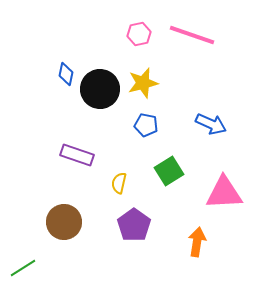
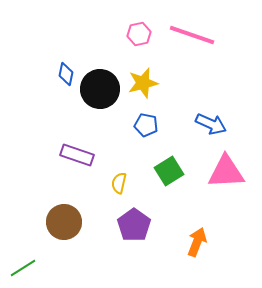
pink triangle: moved 2 px right, 21 px up
orange arrow: rotated 12 degrees clockwise
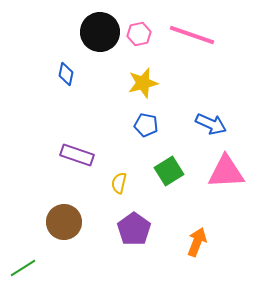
black circle: moved 57 px up
purple pentagon: moved 4 px down
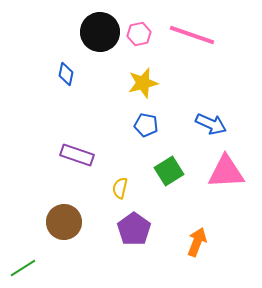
yellow semicircle: moved 1 px right, 5 px down
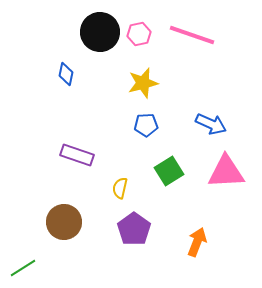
blue pentagon: rotated 15 degrees counterclockwise
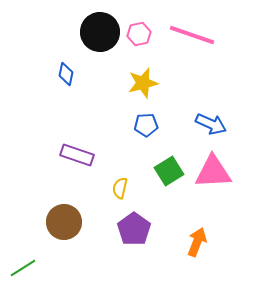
pink triangle: moved 13 px left
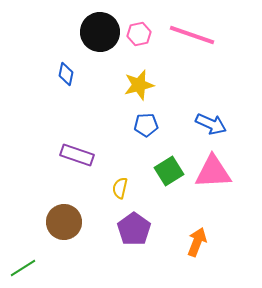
yellow star: moved 4 px left, 2 px down
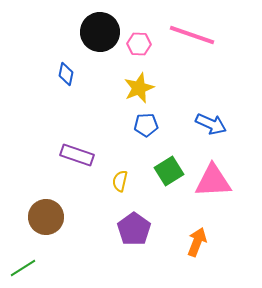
pink hexagon: moved 10 px down; rotated 15 degrees clockwise
yellow star: moved 3 px down; rotated 8 degrees counterclockwise
pink triangle: moved 9 px down
yellow semicircle: moved 7 px up
brown circle: moved 18 px left, 5 px up
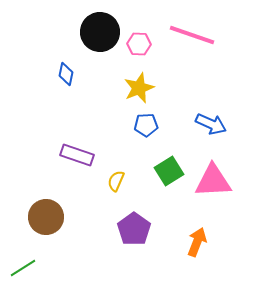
yellow semicircle: moved 4 px left; rotated 10 degrees clockwise
